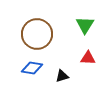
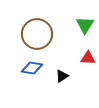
black triangle: rotated 16 degrees counterclockwise
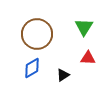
green triangle: moved 1 px left, 2 px down
blue diamond: rotated 40 degrees counterclockwise
black triangle: moved 1 px right, 1 px up
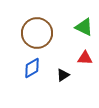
green triangle: rotated 36 degrees counterclockwise
brown circle: moved 1 px up
red triangle: moved 3 px left
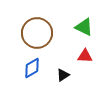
red triangle: moved 2 px up
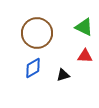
blue diamond: moved 1 px right
black triangle: rotated 16 degrees clockwise
